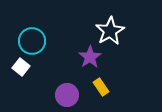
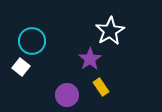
purple star: moved 2 px down
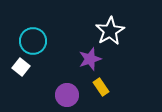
cyan circle: moved 1 px right
purple star: rotated 15 degrees clockwise
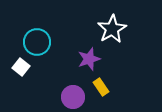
white star: moved 2 px right, 2 px up
cyan circle: moved 4 px right, 1 px down
purple star: moved 1 px left
purple circle: moved 6 px right, 2 px down
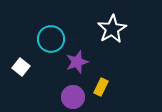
cyan circle: moved 14 px right, 3 px up
purple star: moved 12 px left, 3 px down
yellow rectangle: rotated 60 degrees clockwise
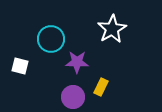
purple star: rotated 20 degrees clockwise
white square: moved 1 px left, 1 px up; rotated 24 degrees counterclockwise
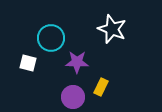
white star: rotated 20 degrees counterclockwise
cyan circle: moved 1 px up
white square: moved 8 px right, 3 px up
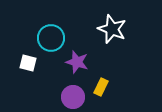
purple star: rotated 15 degrees clockwise
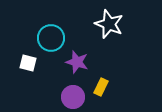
white star: moved 3 px left, 5 px up
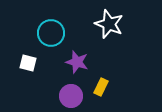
cyan circle: moved 5 px up
purple circle: moved 2 px left, 1 px up
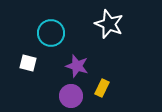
purple star: moved 4 px down
yellow rectangle: moved 1 px right, 1 px down
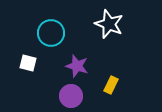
yellow rectangle: moved 9 px right, 3 px up
